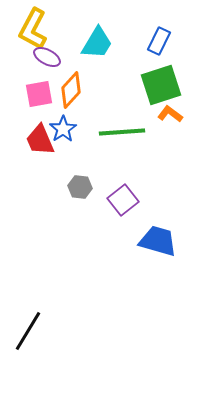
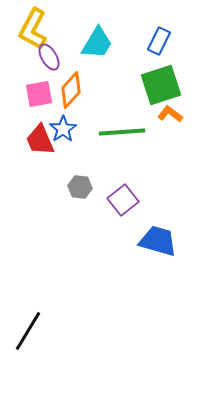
purple ellipse: moved 2 px right; rotated 32 degrees clockwise
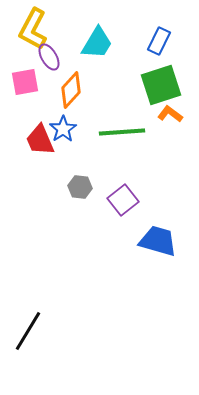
pink square: moved 14 px left, 12 px up
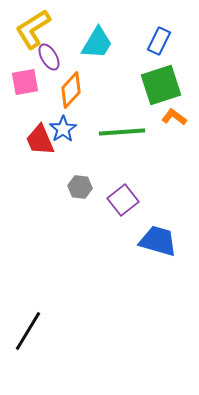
yellow L-shape: rotated 30 degrees clockwise
orange L-shape: moved 4 px right, 3 px down
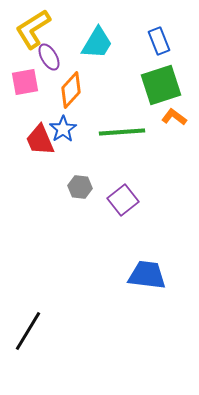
blue rectangle: rotated 48 degrees counterclockwise
blue trapezoid: moved 11 px left, 34 px down; rotated 9 degrees counterclockwise
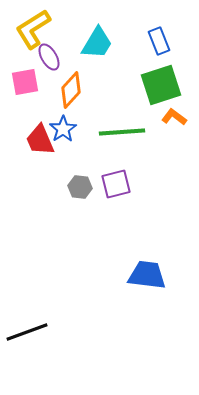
purple square: moved 7 px left, 16 px up; rotated 24 degrees clockwise
black line: moved 1 px left, 1 px down; rotated 39 degrees clockwise
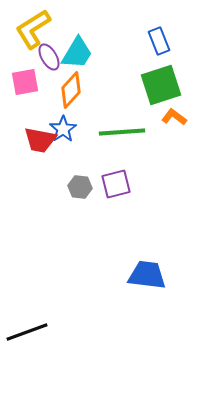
cyan trapezoid: moved 20 px left, 10 px down
red trapezoid: rotated 56 degrees counterclockwise
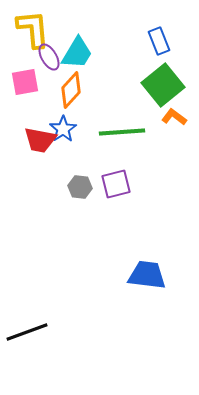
yellow L-shape: rotated 117 degrees clockwise
green square: moved 2 px right; rotated 21 degrees counterclockwise
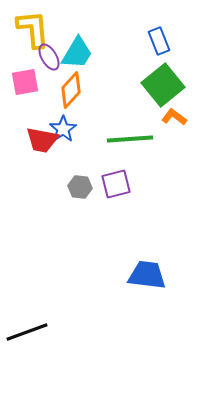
green line: moved 8 px right, 7 px down
red trapezoid: moved 2 px right
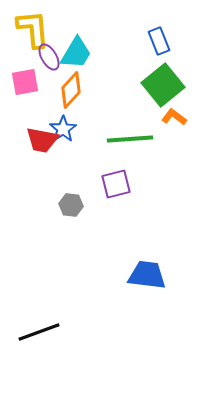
cyan trapezoid: moved 1 px left
gray hexagon: moved 9 px left, 18 px down
black line: moved 12 px right
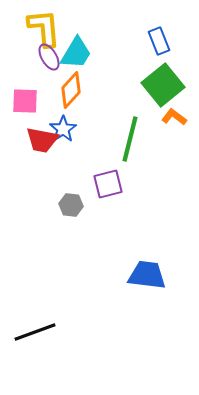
yellow L-shape: moved 11 px right, 1 px up
pink square: moved 19 px down; rotated 12 degrees clockwise
green line: rotated 72 degrees counterclockwise
purple square: moved 8 px left
black line: moved 4 px left
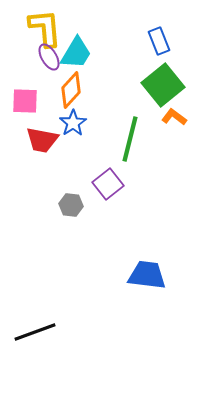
yellow L-shape: moved 1 px right
blue star: moved 10 px right, 6 px up
purple square: rotated 24 degrees counterclockwise
